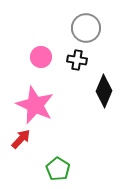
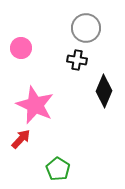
pink circle: moved 20 px left, 9 px up
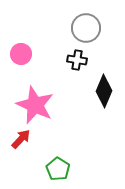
pink circle: moved 6 px down
